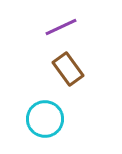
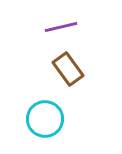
purple line: rotated 12 degrees clockwise
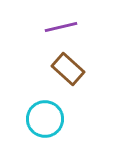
brown rectangle: rotated 12 degrees counterclockwise
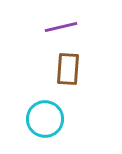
brown rectangle: rotated 52 degrees clockwise
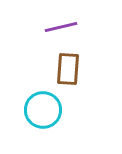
cyan circle: moved 2 px left, 9 px up
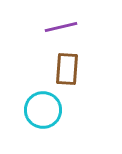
brown rectangle: moved 1 px left
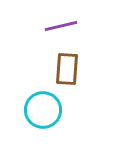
purple line: moved 1 px up
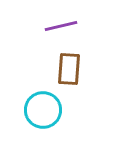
brown rectangle: moved 2 px right
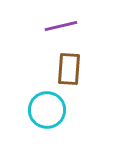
cyan circle: moved 4 px right
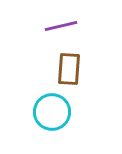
cyan circle: moved 5 px right, 2 px down
